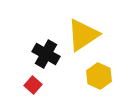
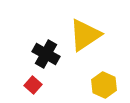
yellow triangle: moved 2 px right
yellow hexagon: moved 5 px right, 9 px down
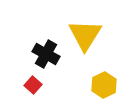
yellow triangle: rotated 24 degrees counterclockwise
yellow hexagon: rotated 10 degrees clockwise
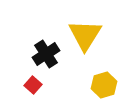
black cross: rotated 28 degrees clockwise
yellow hexagon: rotated 10 degrees clockwise
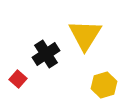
red square: moved 15 px left, 6 px up
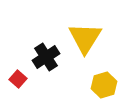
yellow triangle: moved 3 px down
black cross: moved 3 px down
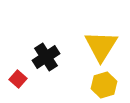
yellow triangle: moved 16 px right, 8 px down
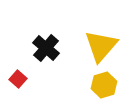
yellow triangle: rotated 9 degrees clockwise
black cross: moved 9 px up; rotated 16 degrees counterclockwise
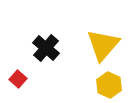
yellow triangle: moved 2 px right, 1 px up
yellow hexagon: moved 5 px right; rotated 20 degrees counterclockwise
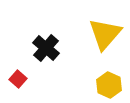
yellow triangle: moved 2 px right, 11 px up
